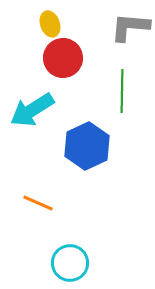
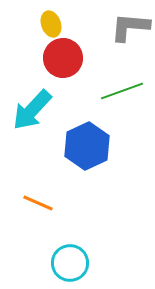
yellow ellipse: moved 1 px right
green line: rotated 69 degrees clockwise
cyan arrow: rotated 15 degrees counterclockwise
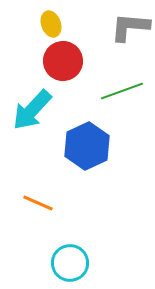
red circle: moved 3 px down
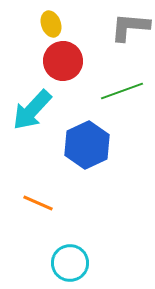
blue hexagon: moved 1 px up
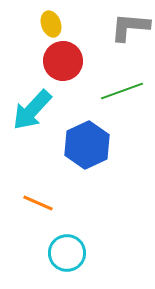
cyan circle: moved 3 px left, 10 px up
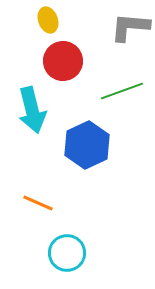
yellow ellipse: moved 3 px left, 4 px up
cyan arrow: rotated 57 degrees counterclockwise
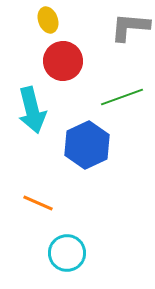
green line: moved 6 px down
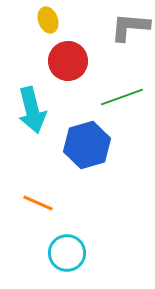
red circle: moved 5 px right
blue hexagon: rotated 9 degrees clockwise
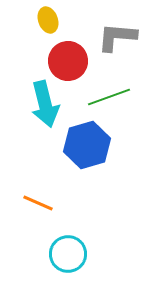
gray L-shape: moved 13 px left, 10 px down
green line: moved 13 px left
cyan arrow: moved 13 px right, 6 px up
cyan circle: moved 1 px right, 1 px down
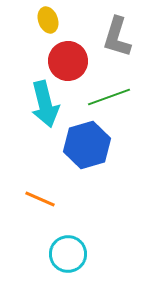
gray L-shape: rotated 78 degrees counterclockwise
orange line: moved 2 px right, 4 px up
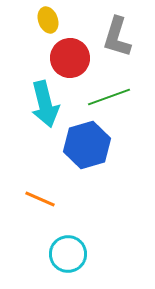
red circle: moved 2 px right, 3 px up
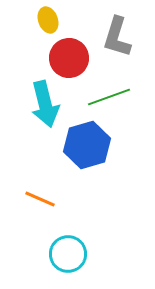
red circle: moved 1 px left
